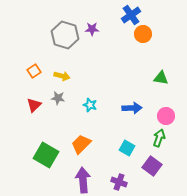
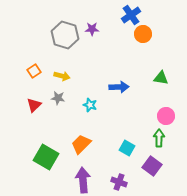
blue arrow: moved 13 px left, 21 px up
green arrow: rotated 18 degrees counterclockwise
green square: moved 2 px down
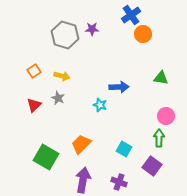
gray star: rotated 16 degrees clockwise
cyan star: moved 10 px right
cyan square: moved 3 px left, 1 px down
purple arrow: rotated 15 degrees clockwise
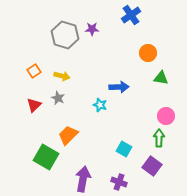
orange circle: moved 5 px right, 19 px down
orange trapezoid: moved 13 px left, 9 px up
purple arrow: moved 1 px up
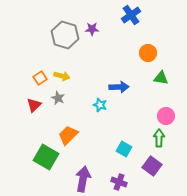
orange square: moved 6 px right, 7 px down
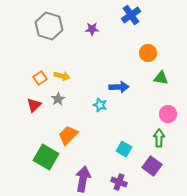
gray hexagon: moved 16 px left, 9 px up
gray star: moved 1 px down; rotated 16 degrees clockwise
pink circle: moved 2 px right, 2 px up
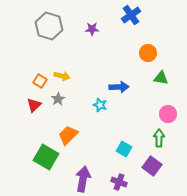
orange square: moved 3 px down; rotated 24 degrees counterclockwise
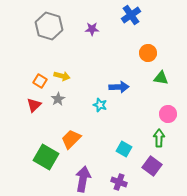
orange trapezoid: moved 3 px right, 4 px down
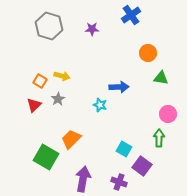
purple square: moved 10 px left
